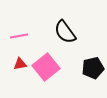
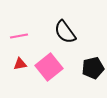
pink square: moved 3 px right
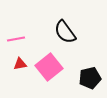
pink line: moved 3 px left, 3 px down
black pentagon: moved 3 px left, 10 px down
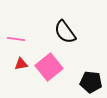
pink line: rotated 18 degrees clockwise
red triangle: moved 1 px right
black pentagon: moved 1 px right, 4 px down; rotated 20 degrees clockwise
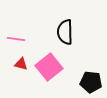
black semicircle: rotated 35 degrees clockwise
red triangle: rotated 24 degrees clockwise
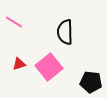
pink line: moved 2 px left, 17 px up; rotated 24 degrees clockwise
red triangle: moved 2 px left; rotated 32 degrees counterclockwise
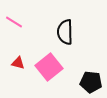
red triangle: moved 1 px left, 1 px up; rotated 32 degrees clockwise
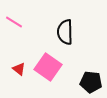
red triangle: moved 1 px right, 6 px down; rotated 24 degrees clockwise
pink square: moved 1 px left; rotated 16 degrees counterclockwise
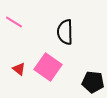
black pentagon: moved 2 px right
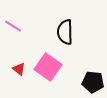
pink line: moved 1 px left, 4 px down
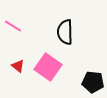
red triangle: moved 1 px left, 3 px up
